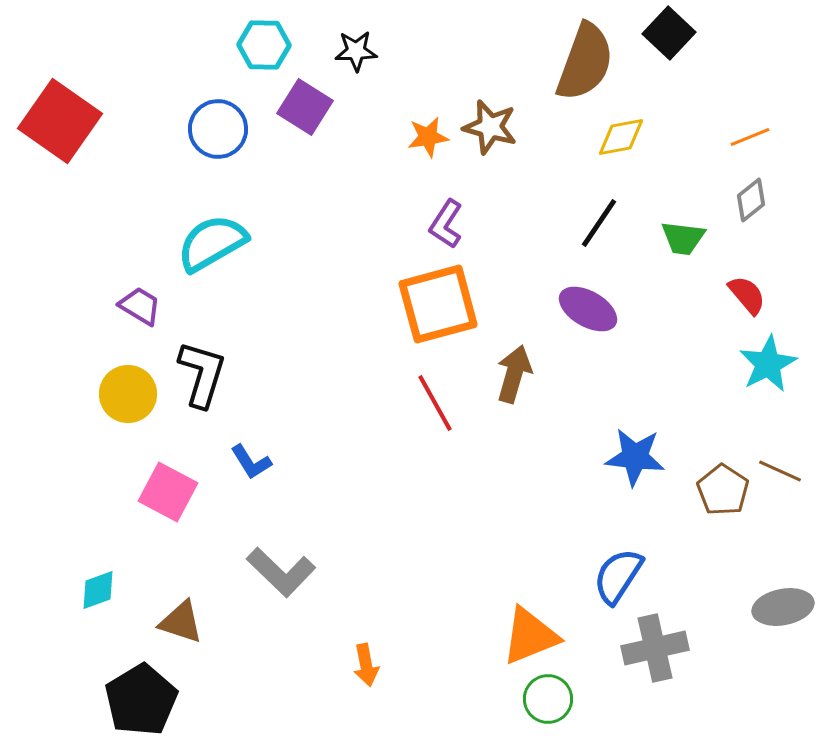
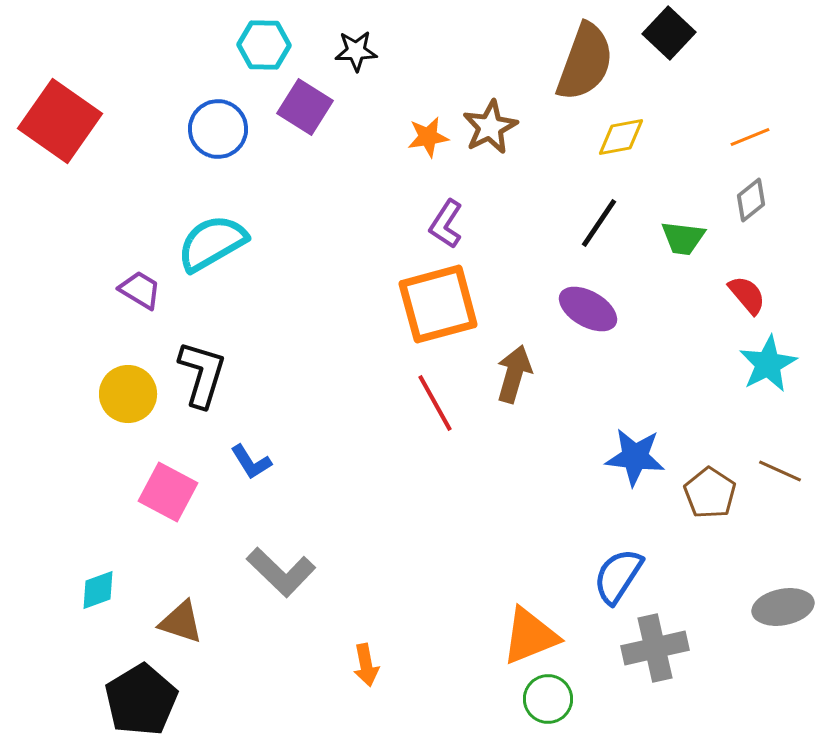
brown star: rotated 30 degrees clockwise
purple trapezoid: moved 16 px up
brown pentagon: moved 13 px left, 3 px down
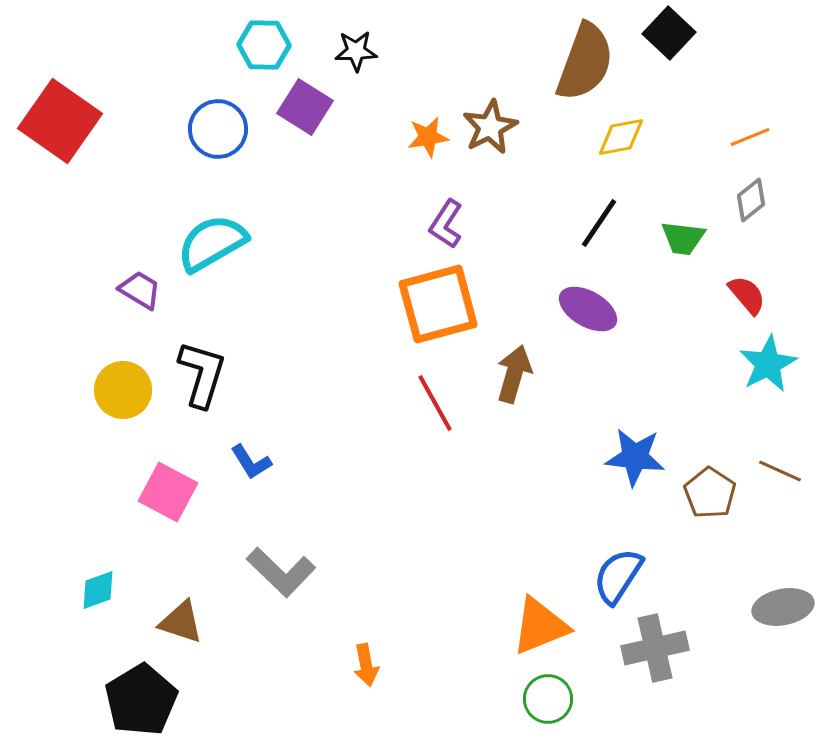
yellow circle: moved 5 px left, 4 px up
orange triangle: moved 10 px right, 10 px up
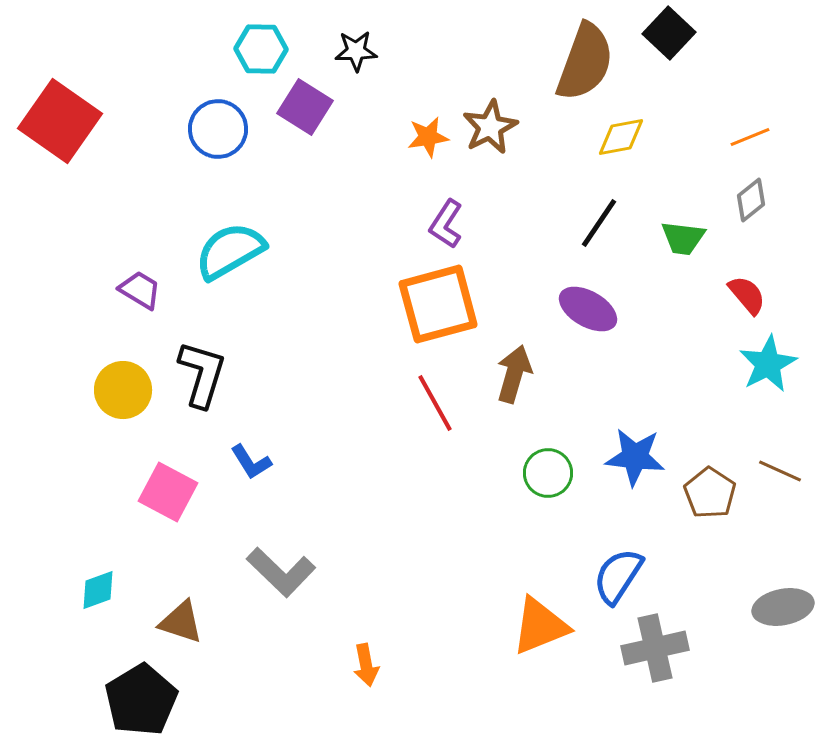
cyan hexagon: moved 3 px left, 4 px down
cyan semicircle: moved 18 px right, 8 px down
green circle: moved 226 px up
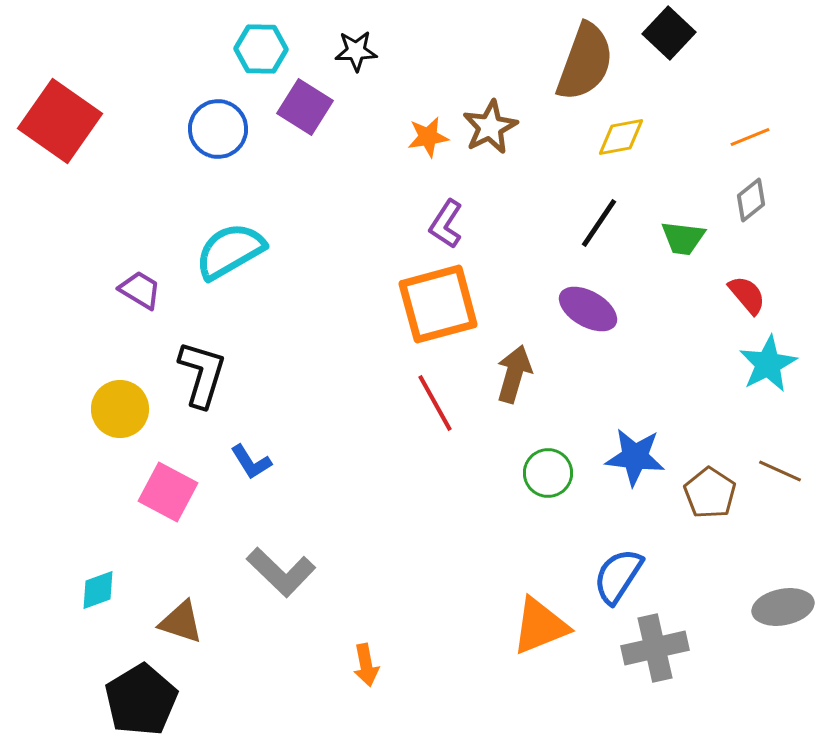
yellow circle: moved 3 px left, 19 px down
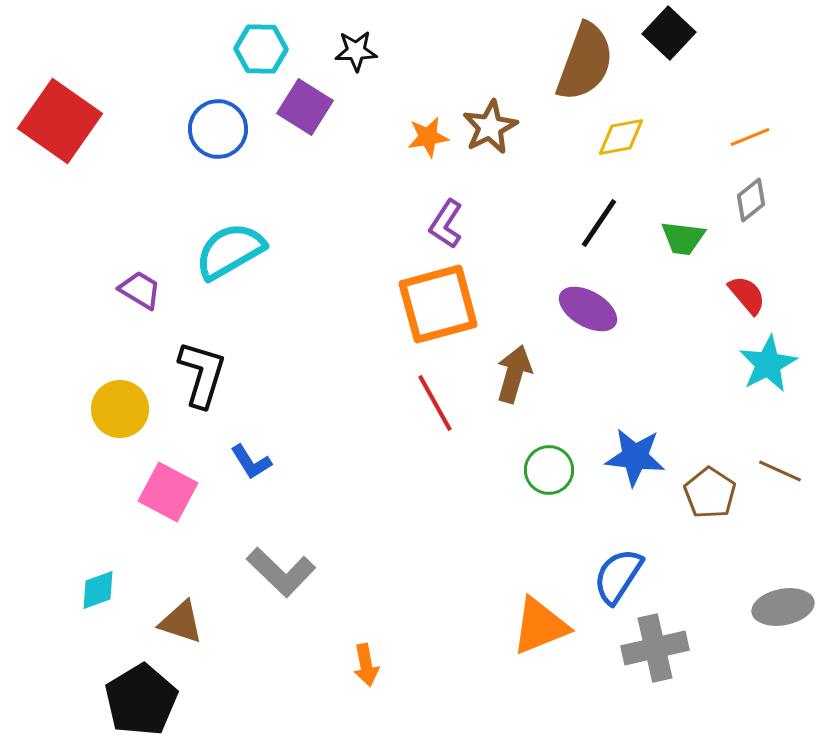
green circle: moved 1 px right, 3 px up
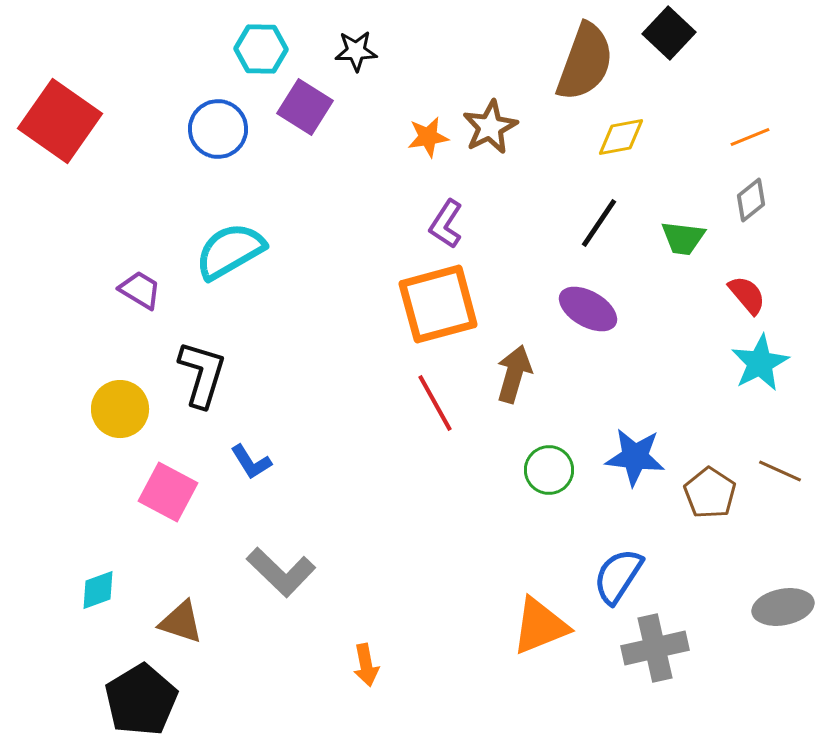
cyan star: moved 8 px left, 1 px up
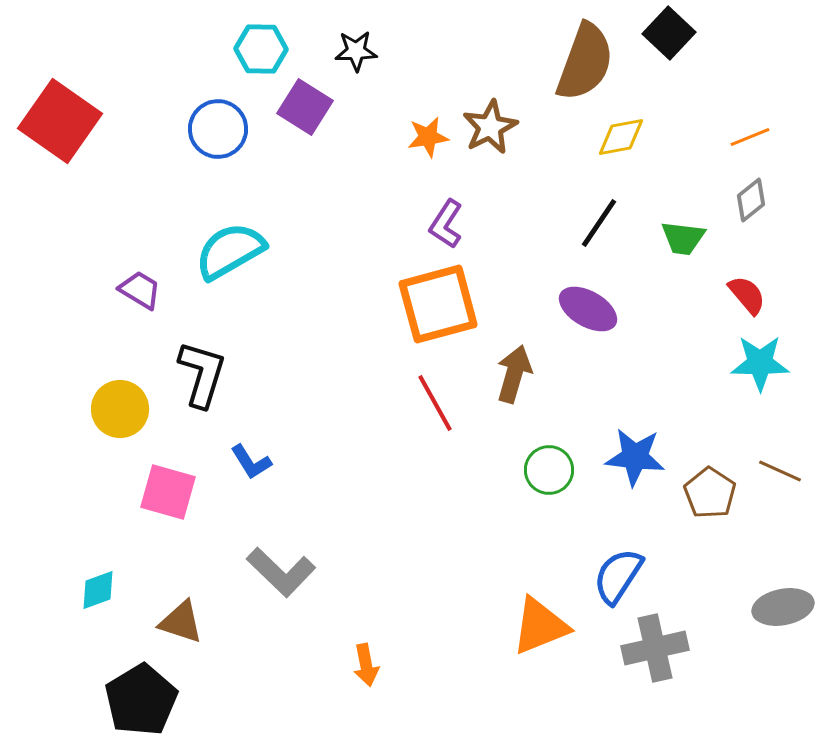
cyan star: rotated 28 degrees clockwise
pink square: rotated 12 degrees counterclockwise
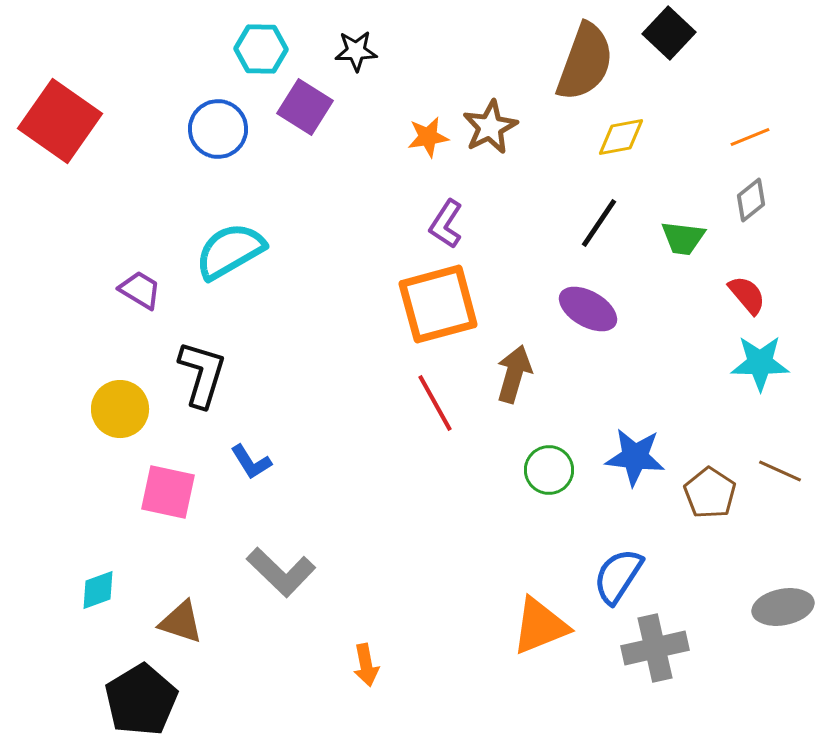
pink square: rotated 4 degrees counterclockwise
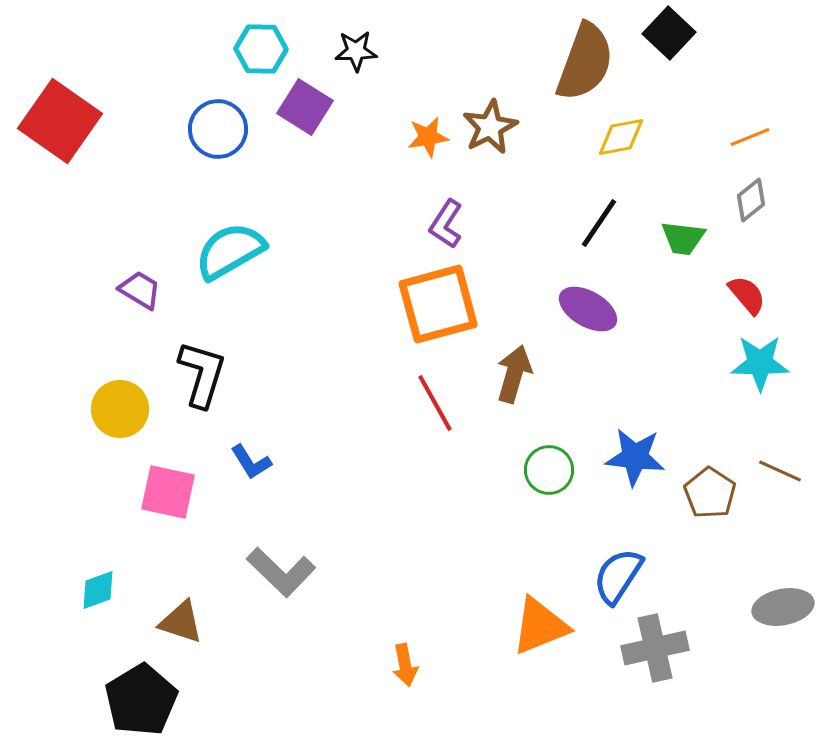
orange arrow: moved 39 px right
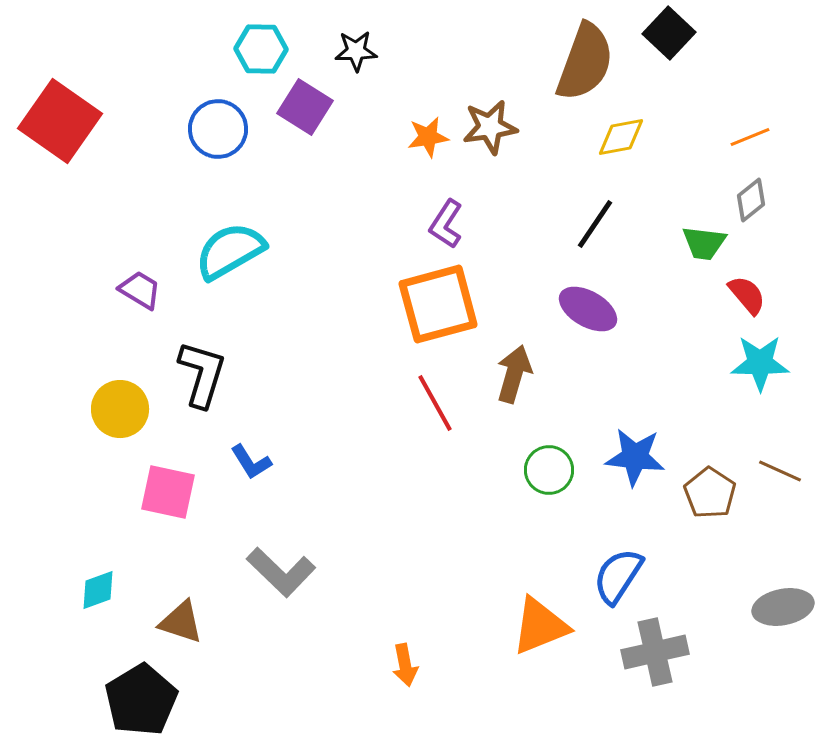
brown star: rotated 18 degrees clockwise
black line: moved 4 px left, 1 px down
green trapezoid: moved 21 px right, 5 px down
gray cross: moved 4 px down
